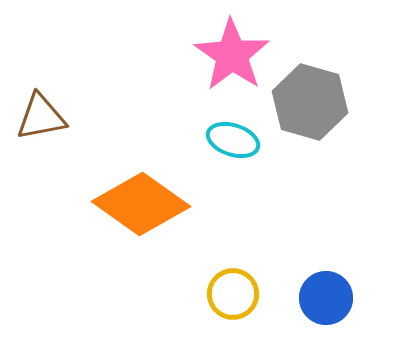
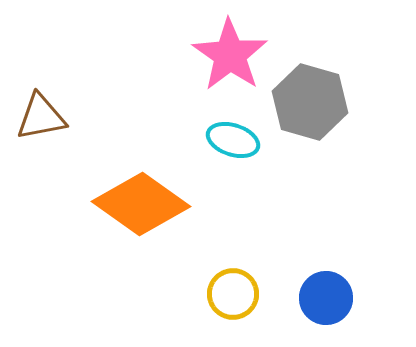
pink star: moved 2 px left
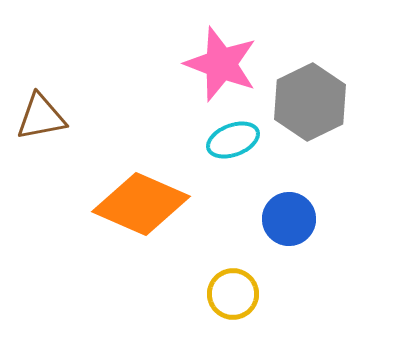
pink star: moved 9 px left, 9 px down; rotated 14 degrees counterclockwise
gray hexagon: rotated 18 degrees clockwise
cyan ellipse: rotated 39 degrees counterclockwise
orange diamond: rotated 12 degrees counterclockwise
blue circle: moved 37 px left, 79 px up
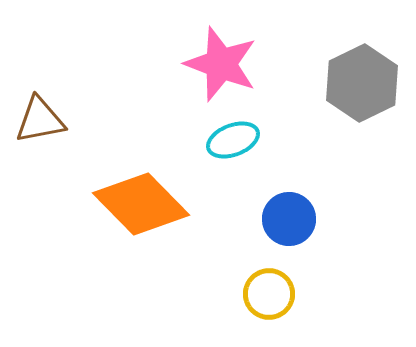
gray hexagon: moved 52 px right, 19 px up
brown triangle: moved 1 px left, 3 px down
orange diamond: rotated 22 degrees clockwise
yellow circle: moved 36 px right
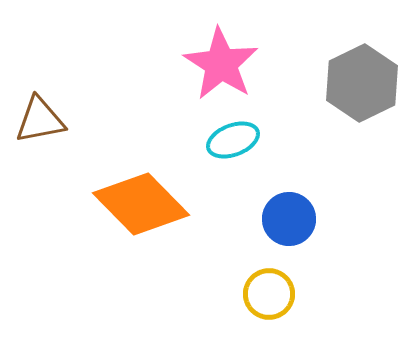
pink star: rotated 12 degrees clockwise
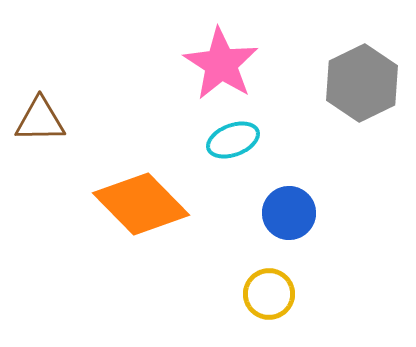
brown triangle: rotated 10 degrees clockwise
blue circle: moved 6 px up
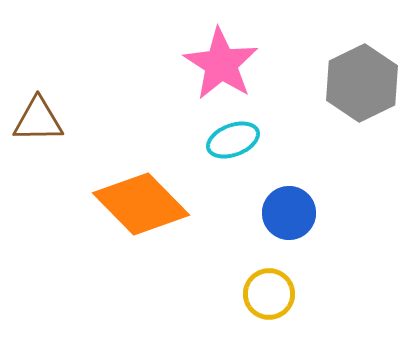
brown triangle: moved 2 px left
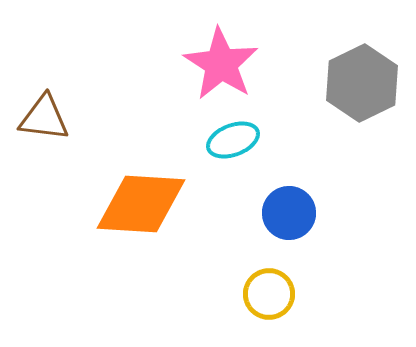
brown triangle: moved 6 px right, 2 px up; rotated 8 degrees clockwise
orange diamond: rotated 42 degrees counterclockwise
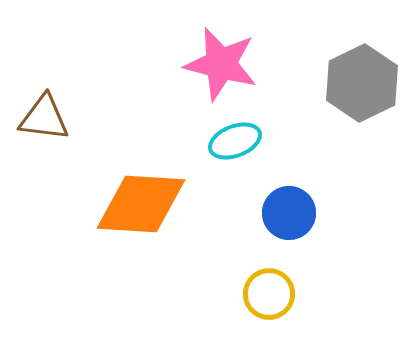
pink star: rotated 18 degrees counterclockwise
cyan ellipse: moved 2 px right, 1 px down
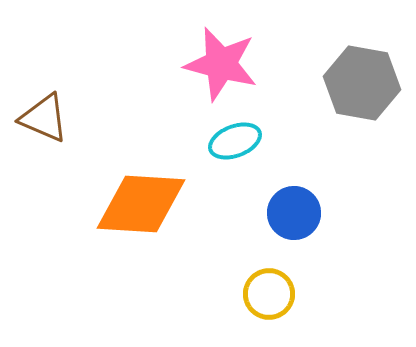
gray hexagon: rotated 24 degrees counterclockwise
brown triangle: rotated 16 degrees clockwise
blue circle: moved 5 px right
